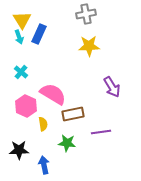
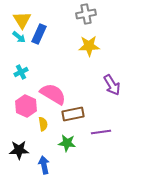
cyan arrow: rotated 32 degrees counterclockwise
cyan cross: rotated 24 degrees clockwise
purple arrow: moved 2 px up
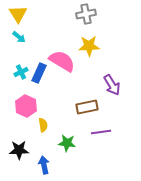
yellow triangle: moved 4 px left, 6 px up
blue rectangle: moved 39 px down
pink semicircle: moved 9 px right, 33 px up
brown rectangle: moved 14 px right, 7 px up
yellow semicircle: moved 1 px down
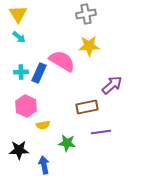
cyan cross: rotated 24 degrees clockwise
purple arrow: rotated 100 degrees counterclockwise
yellow semicircle: rotated 88 degrees clockwise
